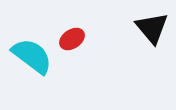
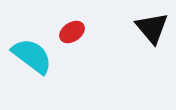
red ellipse: moved 7 px up
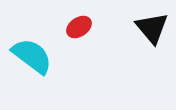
red ellipse: moved 7 px right, 5 px up
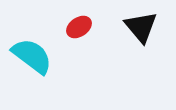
black triangle: moved 11 px left, 1 px up
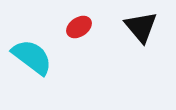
cyan semicircle: moved 1 px down
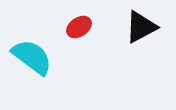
black triangle: rotated 42 degrees clockwise
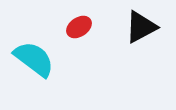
cyan semicircle: moved 2 px right, 2 px down
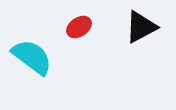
cyan semicircle: moved 2 px left, 2 px up
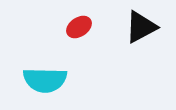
cyan semicircle: moved 13 px right, 23 px down; rotated 144 degrees clockwise
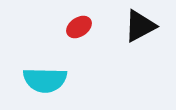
black triangle: moved 1 px left, 1 px up
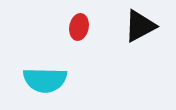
red ellipse: rotated 45 degrees counterclockwise
